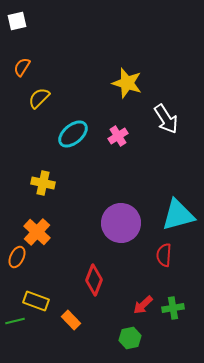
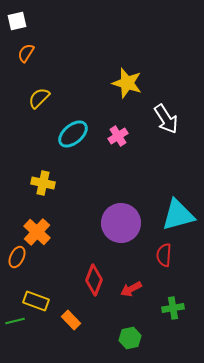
orange semicircle: moved 4 px right, 14 px up
red arrow: moved 12 px left, 16 px up; rotated 15 degrees clockwise
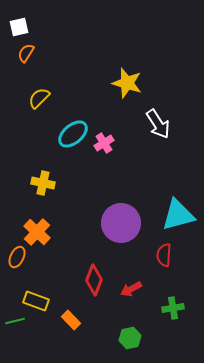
white square: moved 2 px right, 6 px down
white arrow: moved 8 px left, 5 px down
pink cross: moved 14 px left, 7 px down
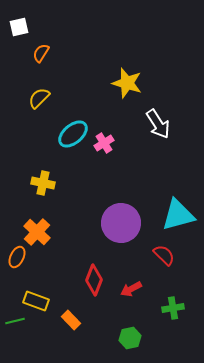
orange semicircle: moved 15 px right
red semicircle: rotated 130 degrees clockwise
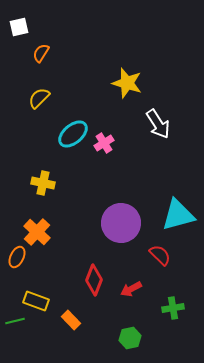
red semicircle: moved 4 px left
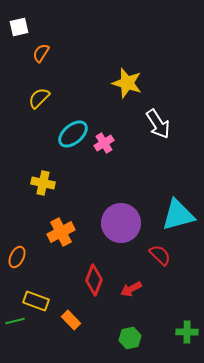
orange cross: moved 24 px right; rotated 20 degrees clockwise
green cross: moved 14 px right, 24 px down; rotated 10 degrees clockwise
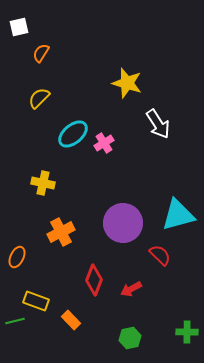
purple circle: moved 2 px right
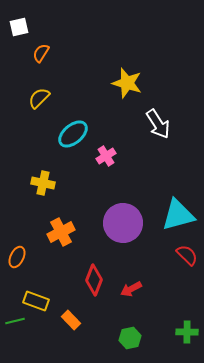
pink cross: moved 2 px right, 13 px down
red semicircle: moved 27 px right
